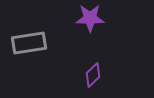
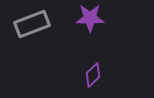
gray rectangle: moved 3 px right, 19 px up; rotated 12 degrees counterclockwise
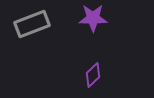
purple star: moved 3 px right
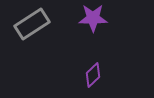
gray rectangle: rotated 12 degrees counterclockwise
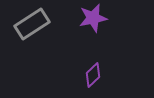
purple star: rotated 12 degrees counterclockwise
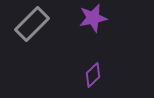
gray rectangle: rotated 12 degrees counterclockwise
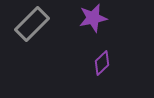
purple diamond: moved 9 px right, 12 px up
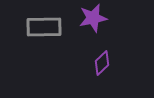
gray rectangle: moved 12 px right, 3 px down; rotated 44 degrees clockwise
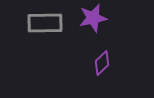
gray rectangle: moved 1 px right, 4 px up
